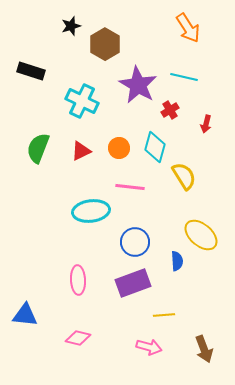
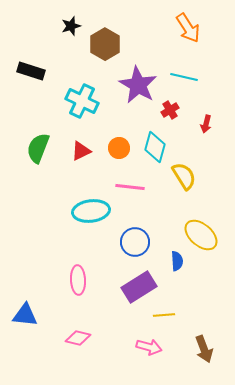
purple rectangle: moved 6 px right, 4 px down; rotated 12 degrees counterclockwise
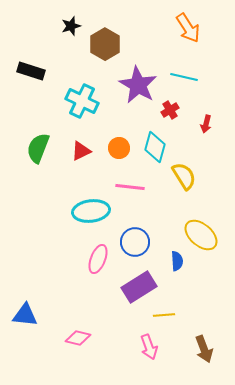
pink ellipse: moved 20 px right, 21 px up; rotated 24 degrees clockwise
pink arrow: rotated 55 degrees clockwise
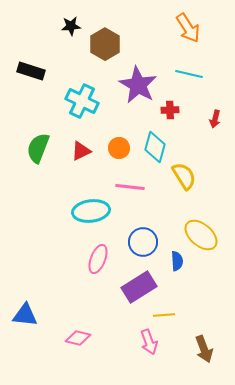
black star: rotated 12 degrees clockwise
cyan line: moved 5 px right, 3 px up
red cross: rotated 30 degrees clockwise
red arrow: moved 9 px right, 5 px up
blue circle: moved 8 px right
pink arrow: moved 5 px up
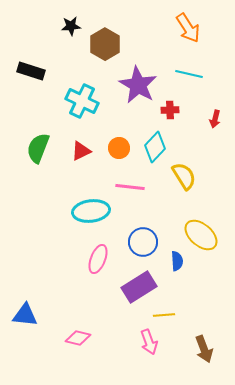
cyan diamond: rotated 28 degrees clockwise
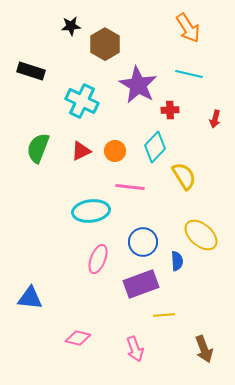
orange circle: moved 4 px left, 3 px down
purple rectangle: moved 2 px right, 3 px up; rotated 12 degrees clockwise
blue triangle: moved 5 px right, 17 px up
pink arrow: moved 14 px left, 7 px down
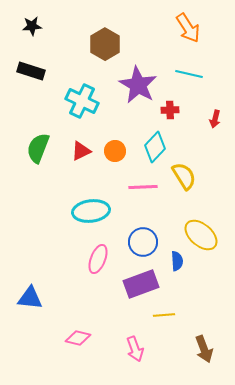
black star: moved 39 px left
pink line: moved 13 px right; rotated 8 degrees counterclockwise
